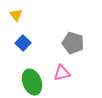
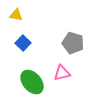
yellow triangle: rotated 40 degrees counterclockwise
green ellipse: rotated 20 degrees counterclockwise
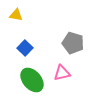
blue square: moved 2 px right, 5 px down
green ellipse: moved 2 px up
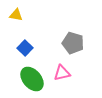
green ellipse: moved 1 px up
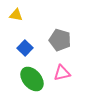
gray pentagon: moved 13 px left, 3 px up
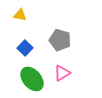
yellow triangle: moved 4 px right
pink triangle: rotated 18 degrees counterclockwise
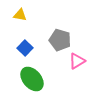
pink triangle: moved 15 px right, 12 px up
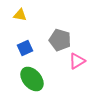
blue square: rotated 21 degrees clockwise
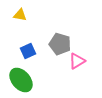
gray pentagon: moved 4 px down
blue square: moved 3 px right, 3 px down
green ellipse: moved 11 px left, 1 px down
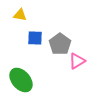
gray pentagon: rotated 20 degrees clockwise
blue square: moved 7 px right, 13 px up; rotated 28 degrees clockwise
